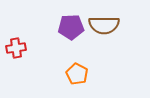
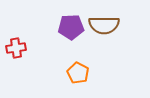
orange pentagon: moved 1 px right, 1 px up
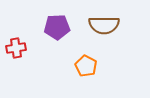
purple pentagon: moved 14 px left
orange pentagon: moved 8 px right, 7 px up
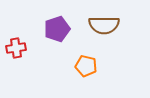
purple pentagon: moved 2 px down; rotated 15 degrees counterclockwise
orange pentagon: rotated 15 degrees counterclockwise
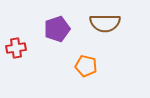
brown semicircle: moved 1 px right, 2 px up
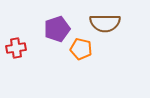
orange pentagon: moved 5 px left, 17 px up
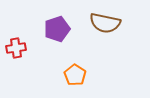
brown semicircle: rotated 12 degrees clockwise
orange pentagon: moved 6 px left, 26 px down; rotated 20 degrees clockwise
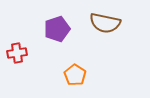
red cross: moved 1 px right, 5 px down
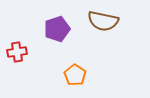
brown semicircle: moved 2 px left, 2 px up
red cross: moved 1 px up
